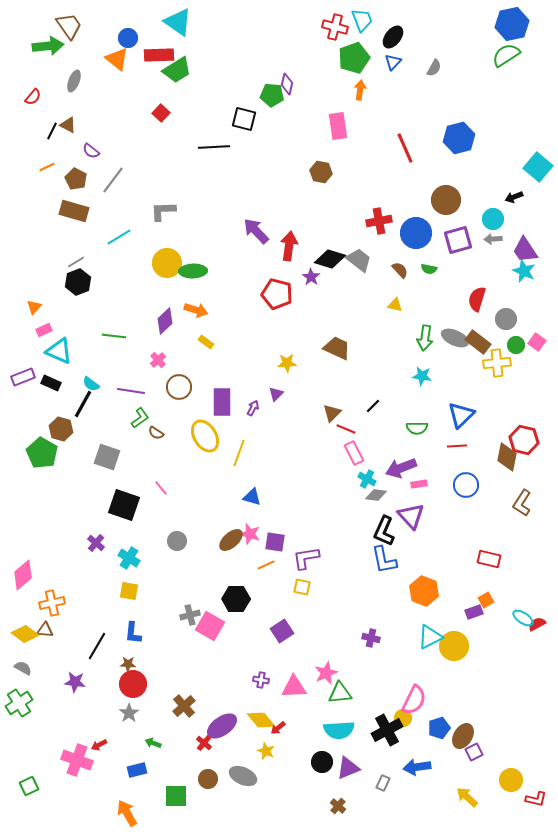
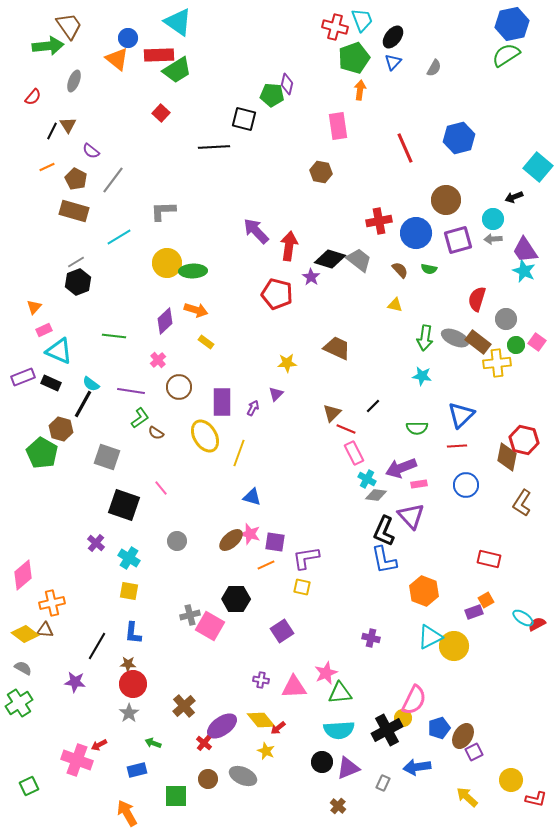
brown triangle at (68, 125): rotated 30 degrees clockwise
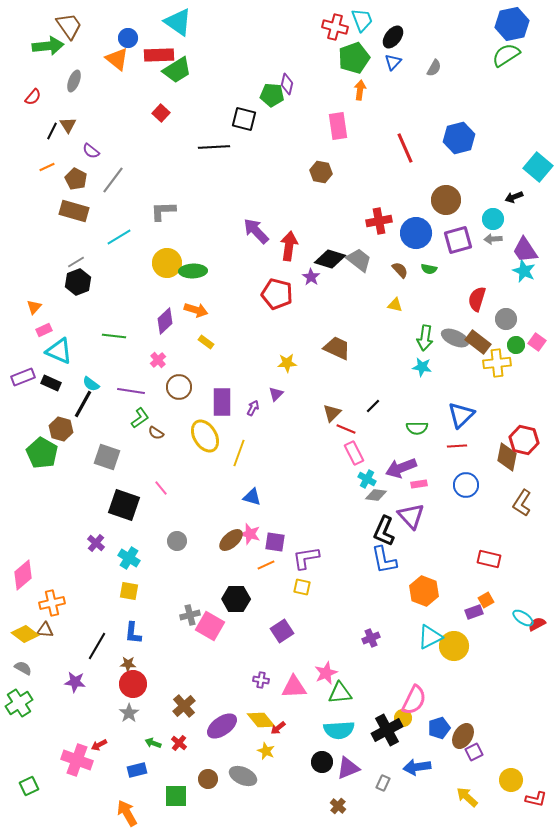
cyan star at (422, 376): moved 9 px up
purple cross at (371, 638): rotated 36 degrees counterclockwise
red cross at (204, 743): moved 25 px left
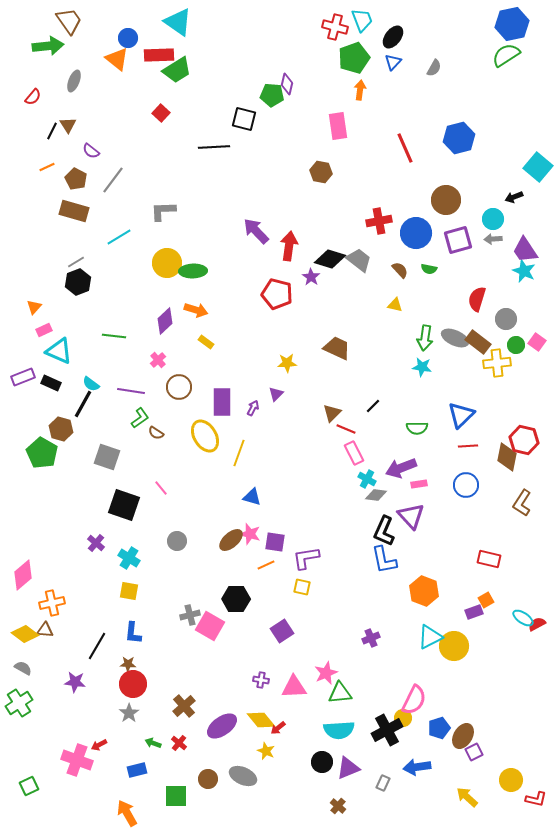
brown trapezoid at (69, 26): moved 5 px up
red line at (457, 446): moved 11 px right
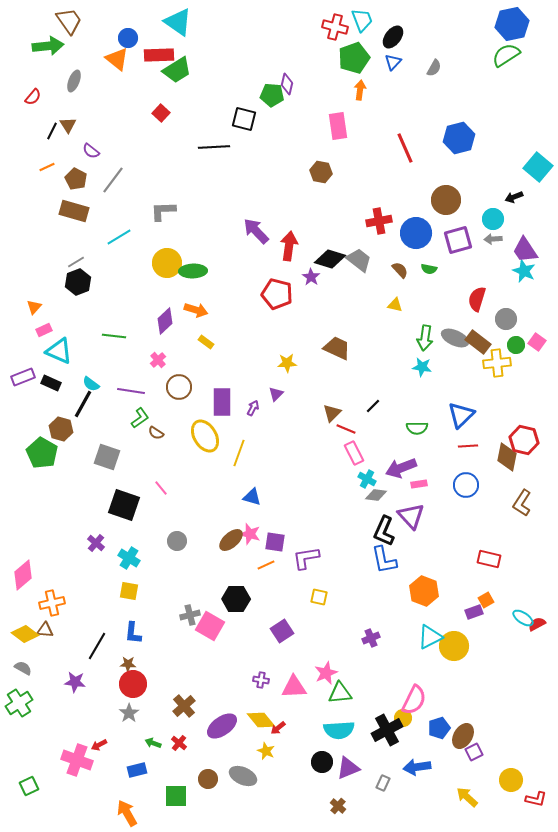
yellow square at (302, 587): moved 17 px right, 10 px down
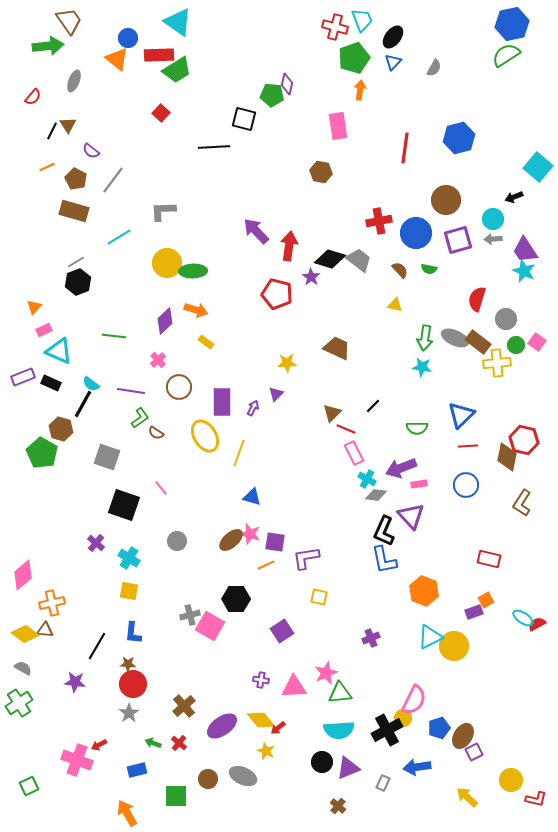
red line at (405, 148): rotated 32 degrees clockwise
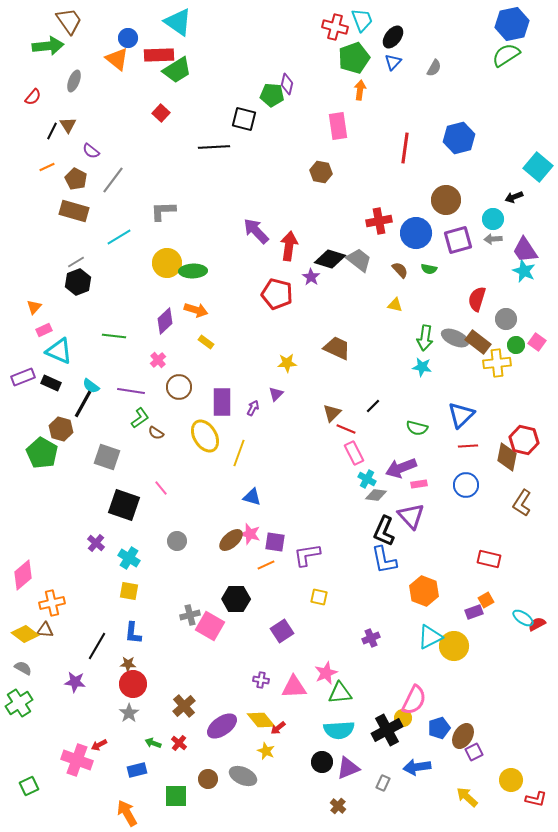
cyan semicircle at (91, 384): moved 2 px down
green semicircle at (417, 428): rotated 15 degrees clockwise
purple L-shape at (306, 558): moved 1 px right, 3 px up
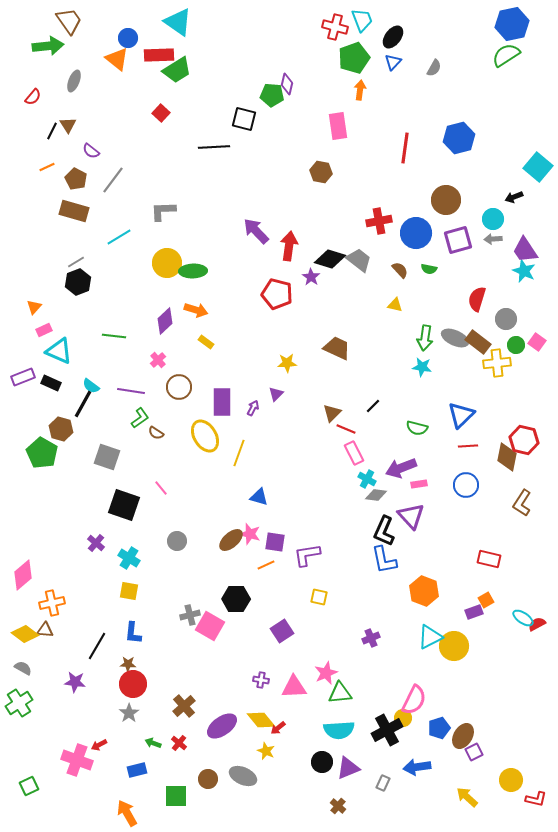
blue triangle at (252, 497): moved 7 px right
